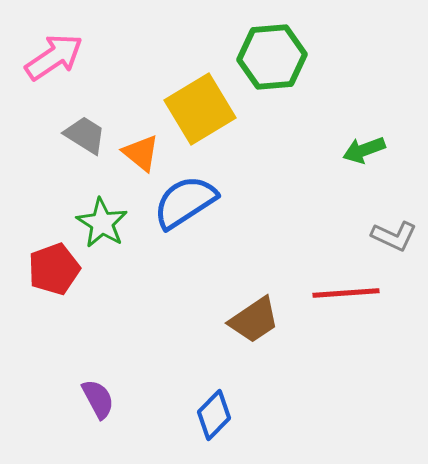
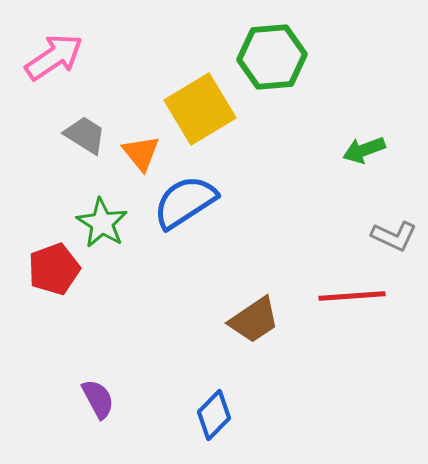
orange triangle: rotated 12 degrees clockwise
red line: moved 6 px right, 3 px down
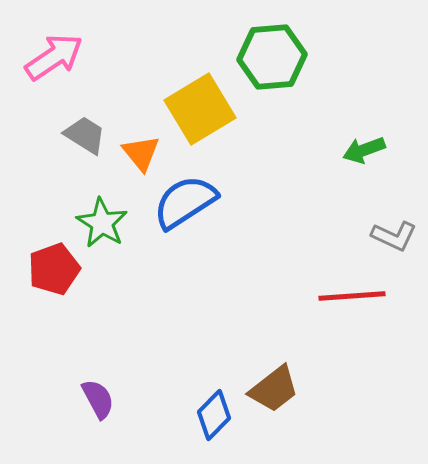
brown trapezoid: moved 20 px right, 69 px down; rotated 4 degrees counterclockwise
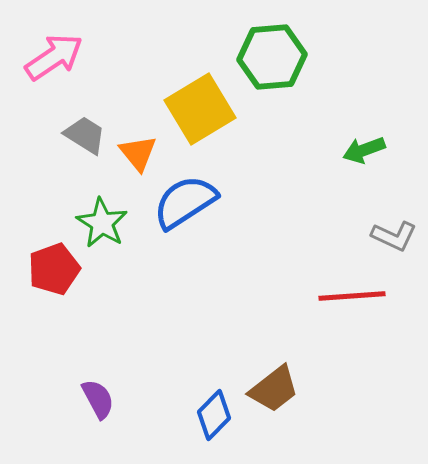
orange triangle: moved 3 px left
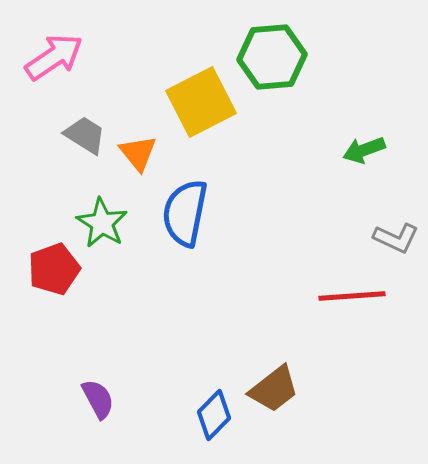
yellow square: moved 1 px right, 7 px up; rotated 4 degrees clockwise
blue semicircle: moved 11 px down; rotated 46 degrees counterclockwise
gray L-shape: moved 2 px right, 2 px down
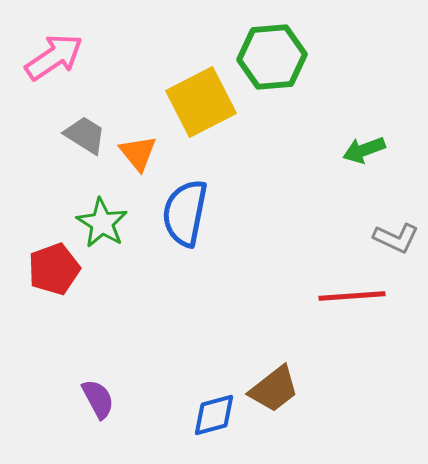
blue diamond: rotated 30 degrees clockwise
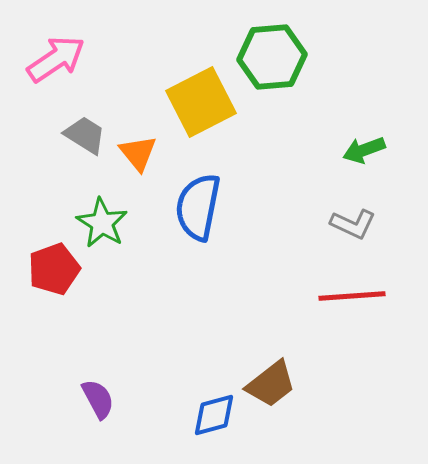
pink arrow: moved 2 px right, 2 px down
blue semicircle: moved 13 px right, 6 px up
gray L-shape: moved 43 px left, 14 px up
brown trapezoid: moved 3 px left, 5 px up
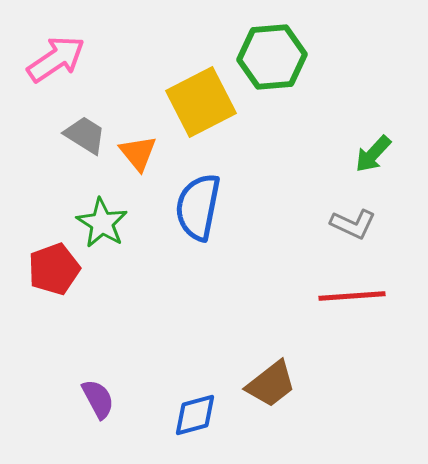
green arrow: moved 9 px right, 4 px down; rotated 27 degrees counterclockwise
blue diamond: moved 19 px left
